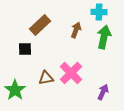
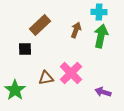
green arrow: moved 3 px left, 1 px up
purple arrow: rotated 98 degrees counterclockwise
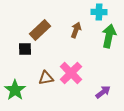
brown rectangle: moved 5 px down
green arrow: moved 8 px right
purple arrow: rotated 126 degrees clockwise
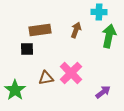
brown rectangle: rotated 35 degrees clockwise
black square: moved 2 px right
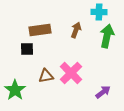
green arrow: moved 2 px left
brown triangle: moved 2 px up
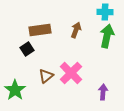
cyan cross: moved 6 px right
black square: rotated 32 degrees counterclockwise
brown triangle: rotated 28 degrees counterclockwise
purple arrow: rotated 49 degrees counterclockwise
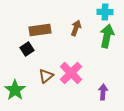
brown arrow: moved 2 px up
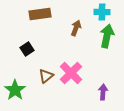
cyan cross: moved 3 px left
brown rectangle: moved 16 px up
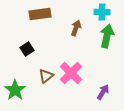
purple arrow: rotated 28 degrees clockwise
